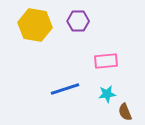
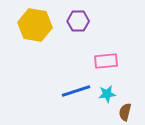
blue line: moved 11 px right, 2 px down
brown semicircle: rotated 36 degrees clockwise
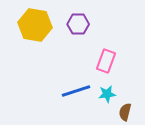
purple hexagon: moved 3 px down
pink rectangle: rotated 65 degrees counterclockwise
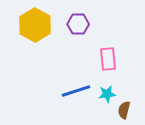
yellow hexagon: rotated 20 degrees clockwise
pink rectangle: moved 2 px right, 2 px up; rotated 25 degrees counterclockwise
brown semicircle: moved 1 px left, 2 px up
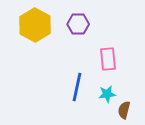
blue line: moved 1 px right, 4 px up; rotated 60 degrees counterclockwise
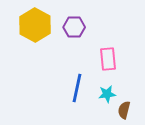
purple hexagon: moved 4 px left, 3 px down
blue line: moved 1 px down
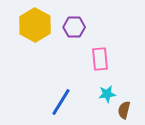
pink rectangle: moved 8 px left
blue line: moved 16 px left, 14 px down; rotated 20 degrees clockwise
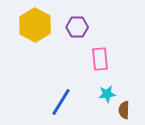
purple hexagon: moved 3 px right
brown semicircle: rotated 12 degrees counterclockwise
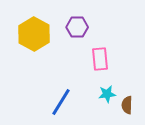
yellow hexagon: moved 1 px left, 9 px down
brown semicircle: moved 3 px right, 5 px up
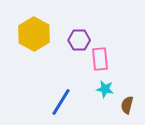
purple hexagon: moved 2 px right, 13 px down
cyan star: moved 2 px left, 5 px up; rotated 18 degrees clockwise
brown semicircle: rotated 12 degrees clockwise
